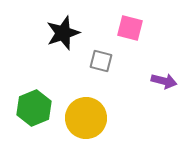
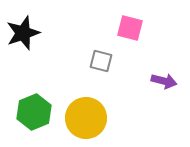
black star: moved 40 px left
green hexagon: moved 4 px down
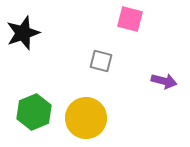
pink square: moved 9 px up
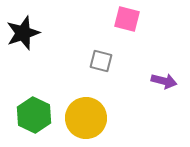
pink square: moved 3 px left
green hexagon: moved 3 px down; rotated 12 degrees counterclockwise
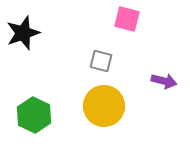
yellow circle: moved 18 px right, 12 px up
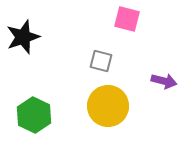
black star: moved 4 px down
yellow circle: moved 4 px right
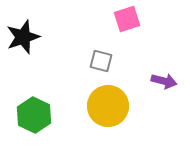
pink square: rotated 32 degrees counterclockwise
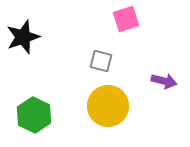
pink square: moved 1 px left
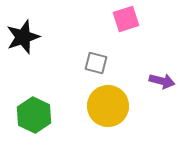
gray square: moved 5 px left, 2 px down
purple arrow: moved 2 px left
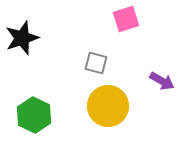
black star: moved 1 px left, 1 px down
purple arrow: rotated 15 degrees clockwise
